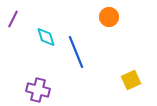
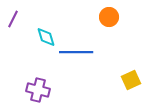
blue line: rotated 68 degrees counterclockwise
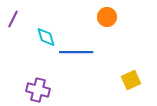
orange circle: moved 2 px left
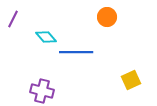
cyan diamond: rotated 25 degrees counterclockwise
purple cross: moved 4 px right, 1 px down
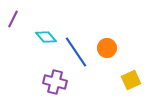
orange circle: moved 31 px down
blue line: rotated 56 degrees clockwise
purple cross: moved 13 px right, 9 px up
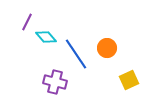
purple line: moved 14 px right, 3 px down
blue line: moved 2 px down
yellow square: moved 2 px left
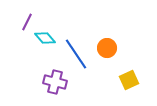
cyan diamond: moved 1 px left, 1 px down
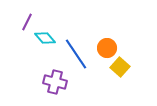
yellow square: moved 9 px left, 13 px up; rotated 24 degrees counterclockwise
